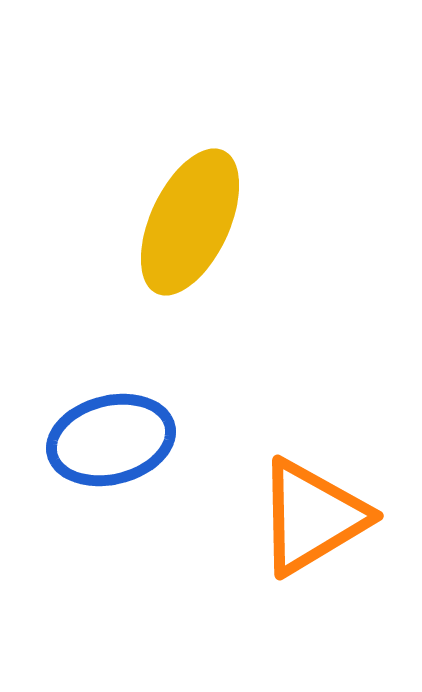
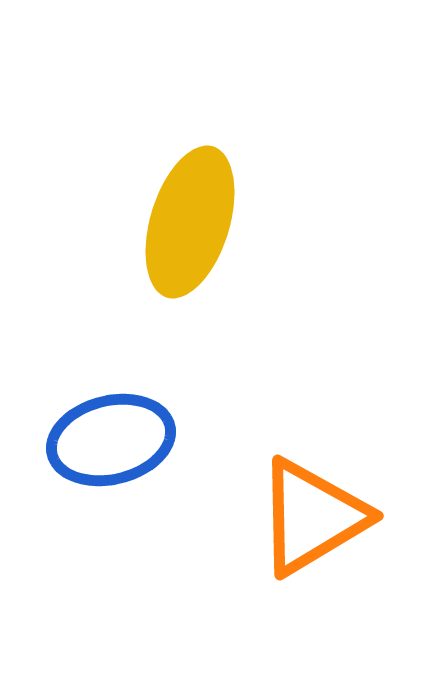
yellow ellipse: rotated 8 degrees counterclockwise
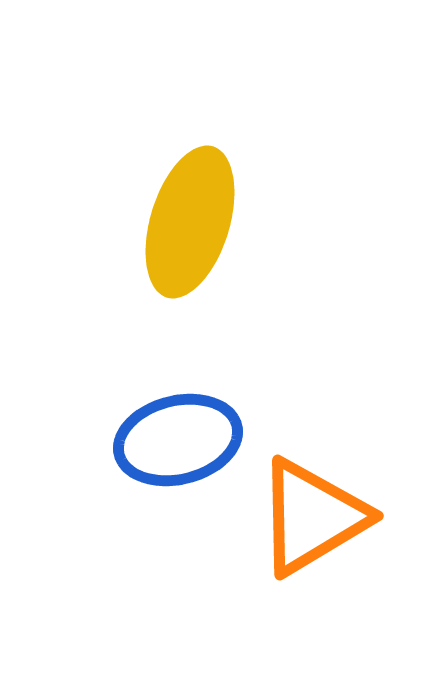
blue ellipse: moved 67 px right
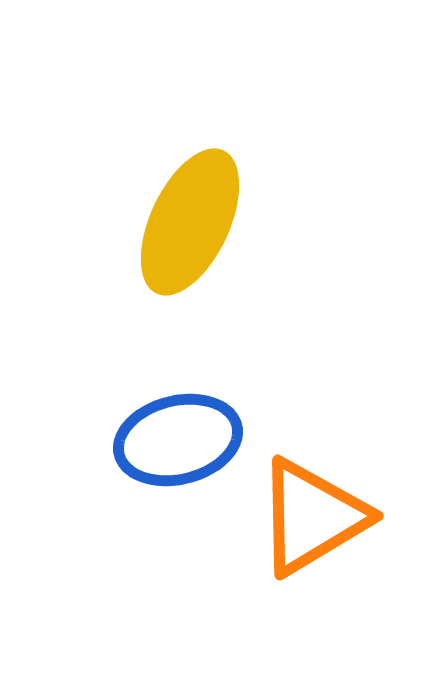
yellow ellipse: rotated 8 degrees clockwise
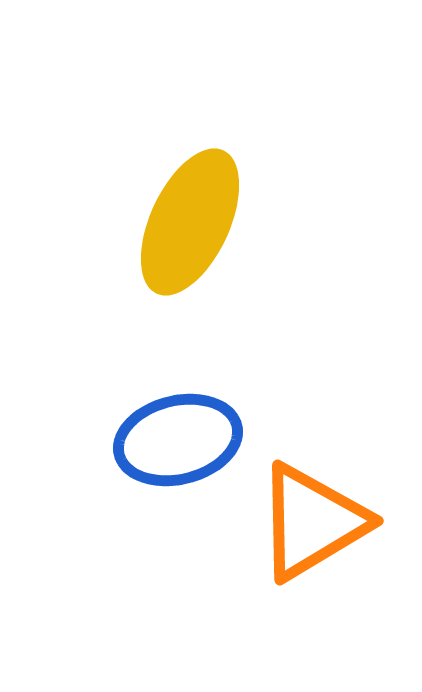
orange triangle: moved 5 px down
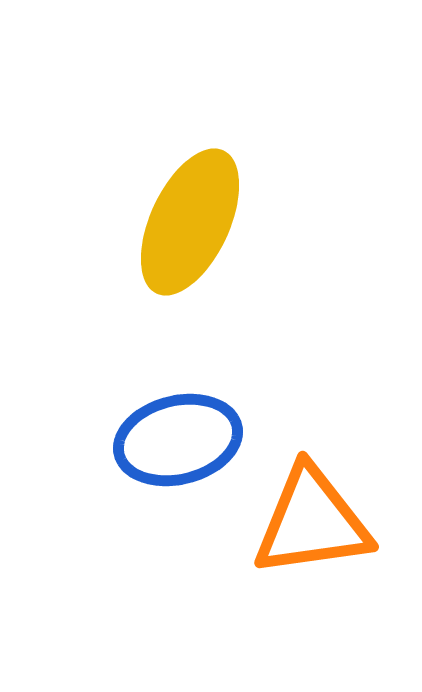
orange triangle: rotated 23 degrees clockwise
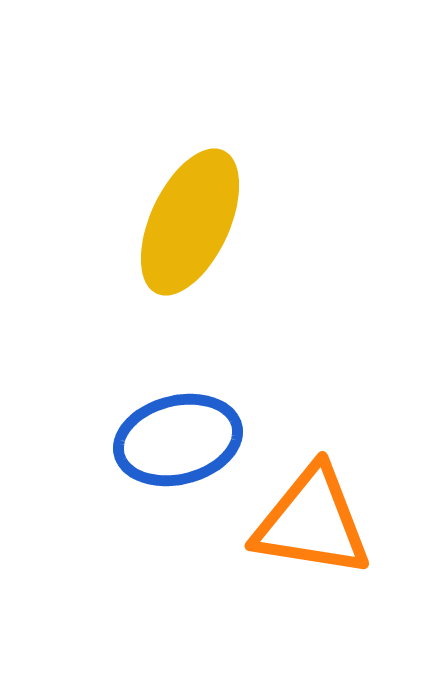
orange triangle: rotated 17 degrees clockwise
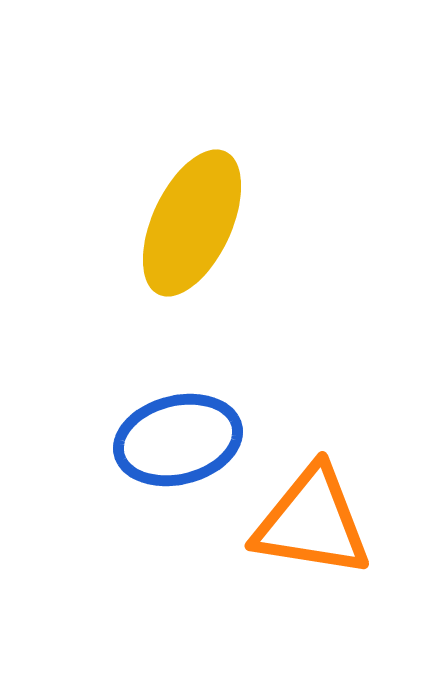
yellow ellipse: moved 2 px right, 1 px down
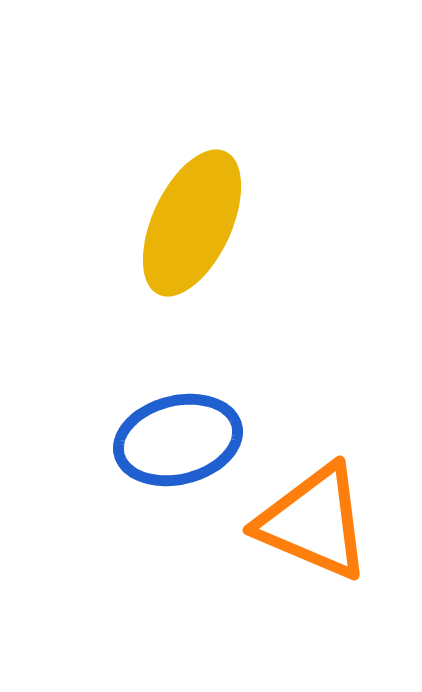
orange triangle: moved 2 px right; rotated 14 degrees clockwise
